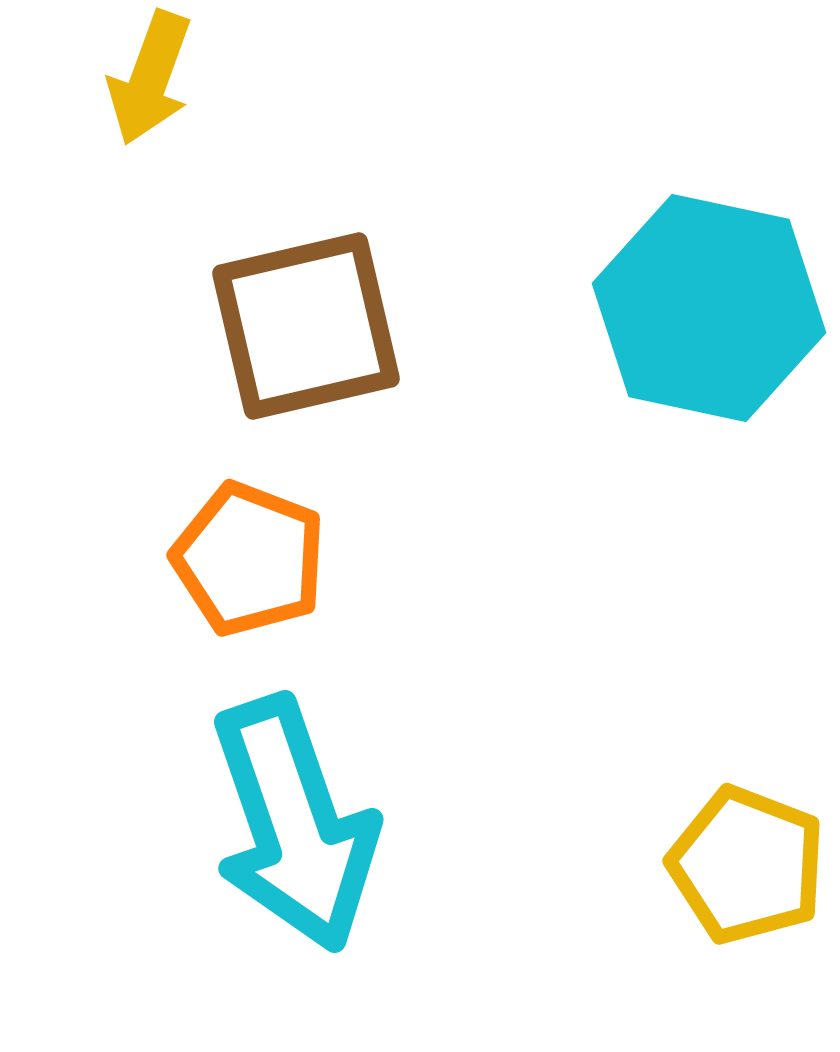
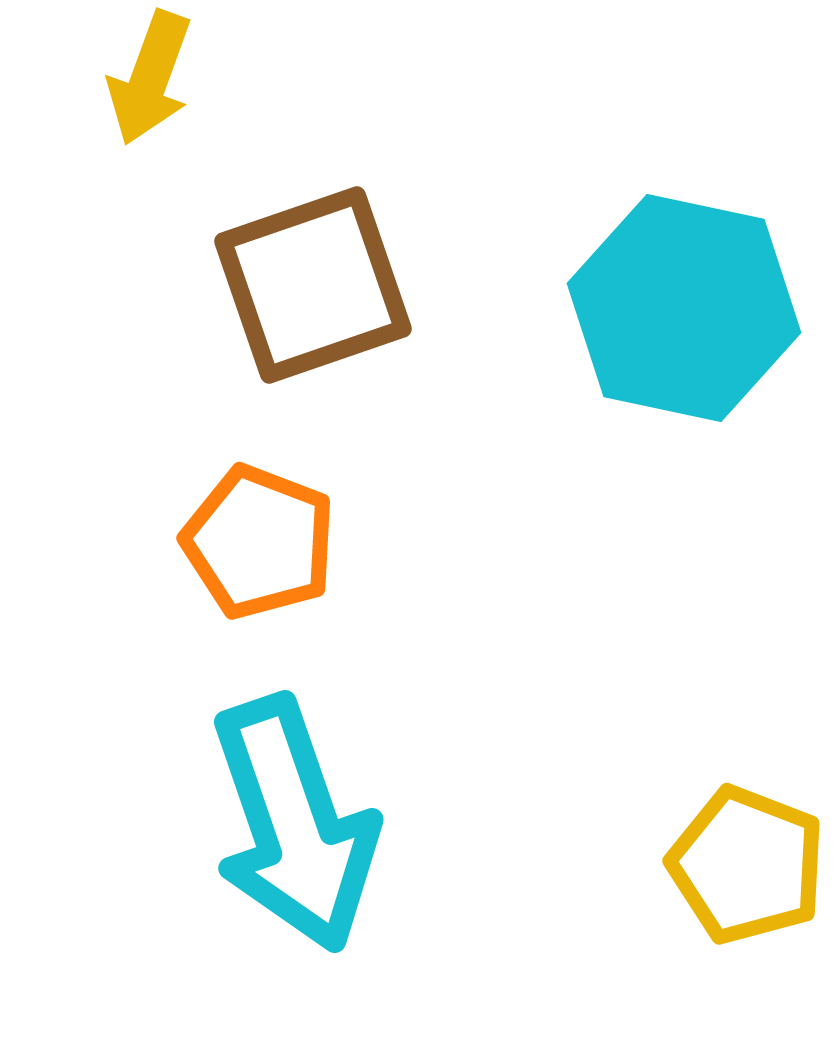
cyan hexagon: moved 25 px left
brown square: moved 7 px right, 41 px up; rotated 6 degrees counterclockwise
orange pentagon: moved 10 px right, 17 px up
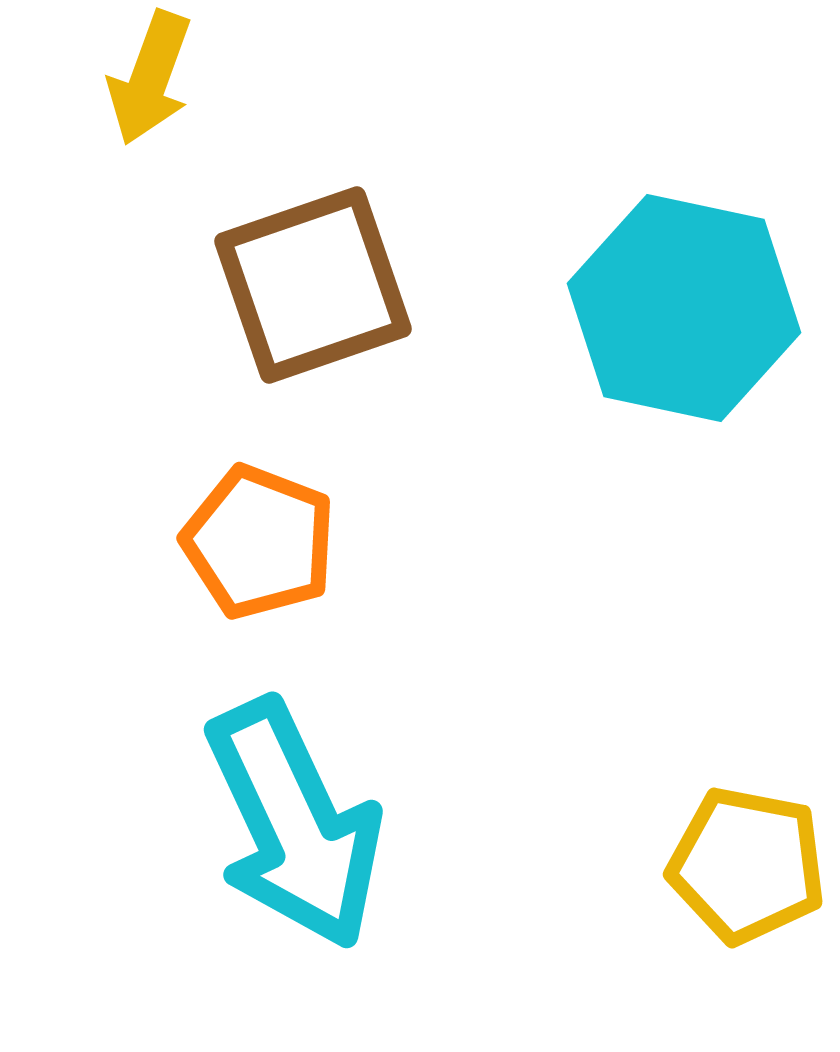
cyan arrow: rotated 6 degrees counterclockwise
yellow pentagon: rotated 10 degrees counterclockwise
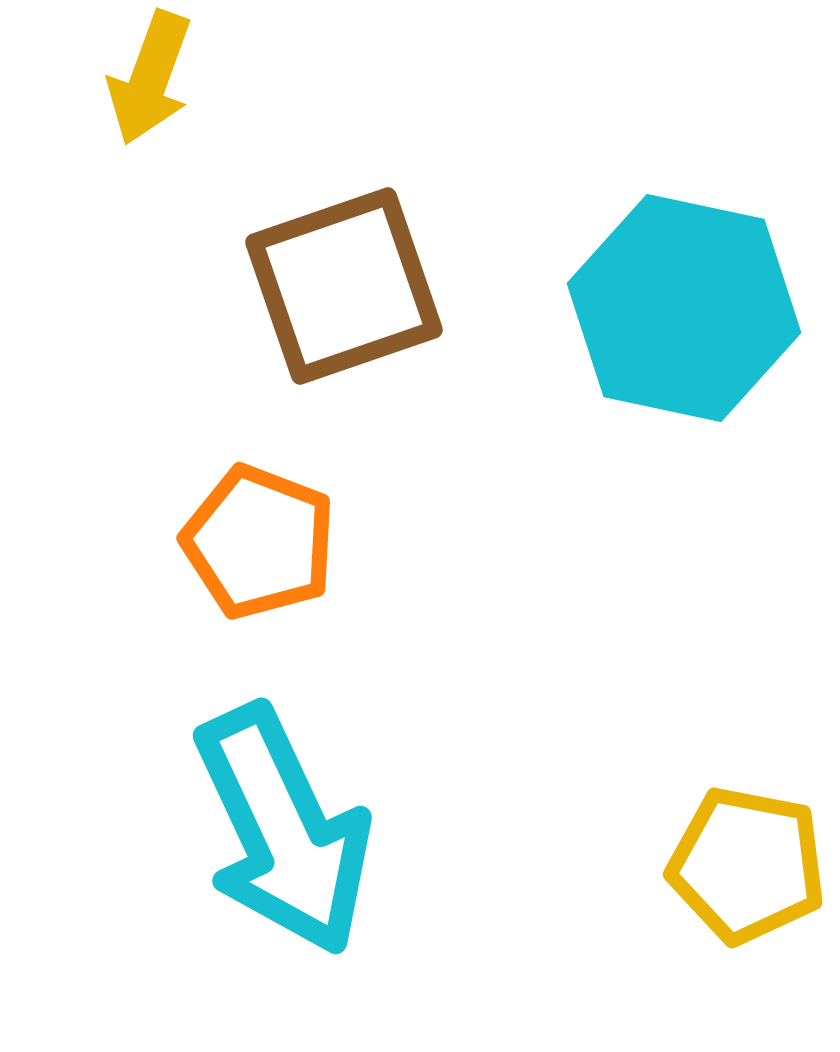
brown square: moved 31 px right, 1 px down
cyan arrow: moved 11 px left, 6 px down
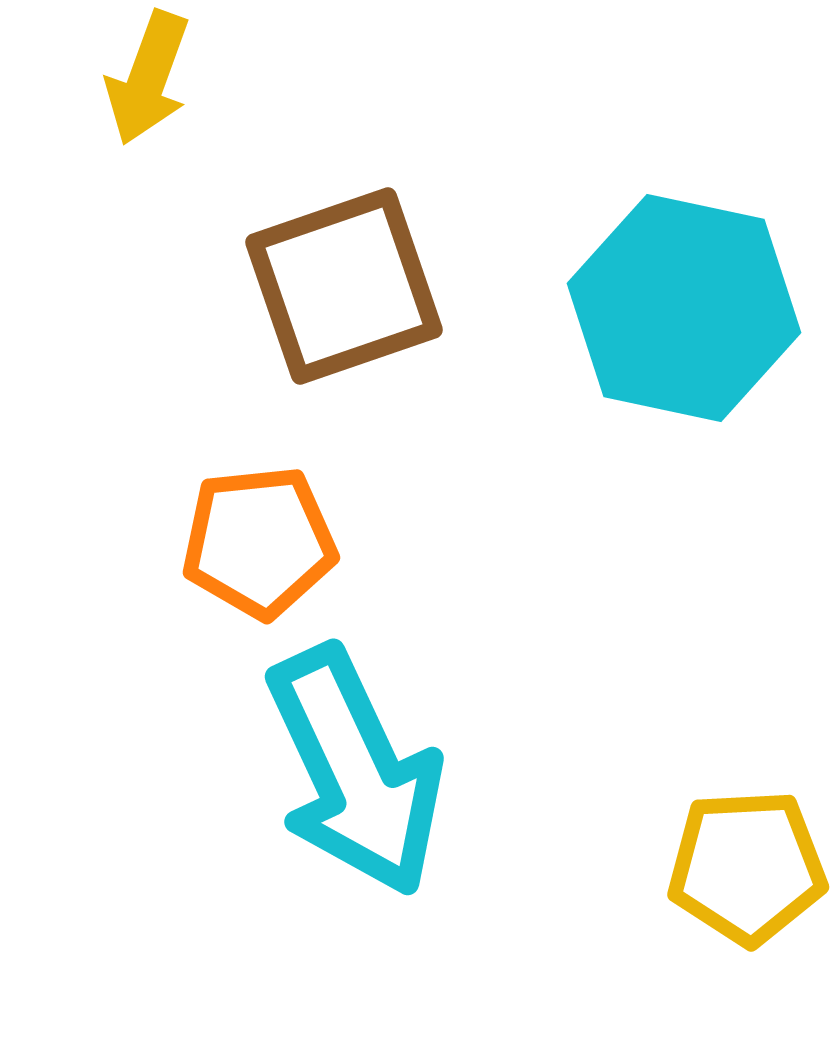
yellow arrow: moved 2 px left
orange pentagon: rotated 27 degrees counterclockwise
cyan arrow: moved 72 px right, 59 px up
yellow pentagon: moved 2 px down; rotated 14 degrees counterclockwise
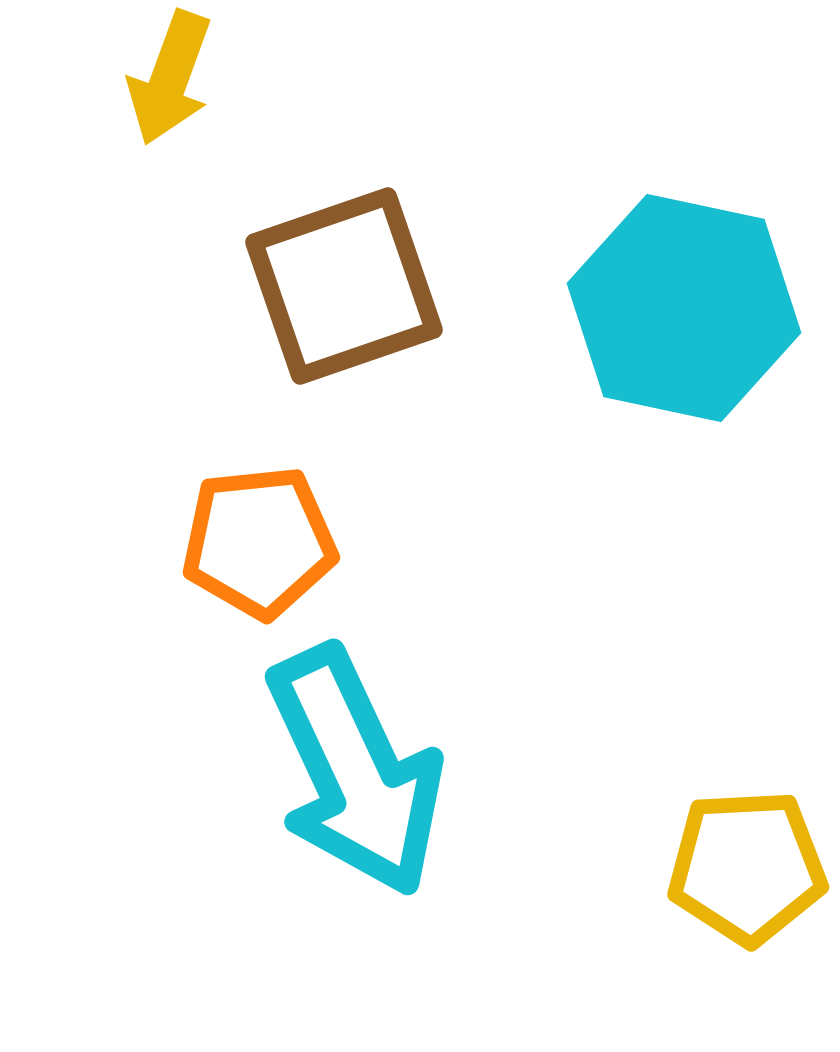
yellow arrow: moved 22 px right
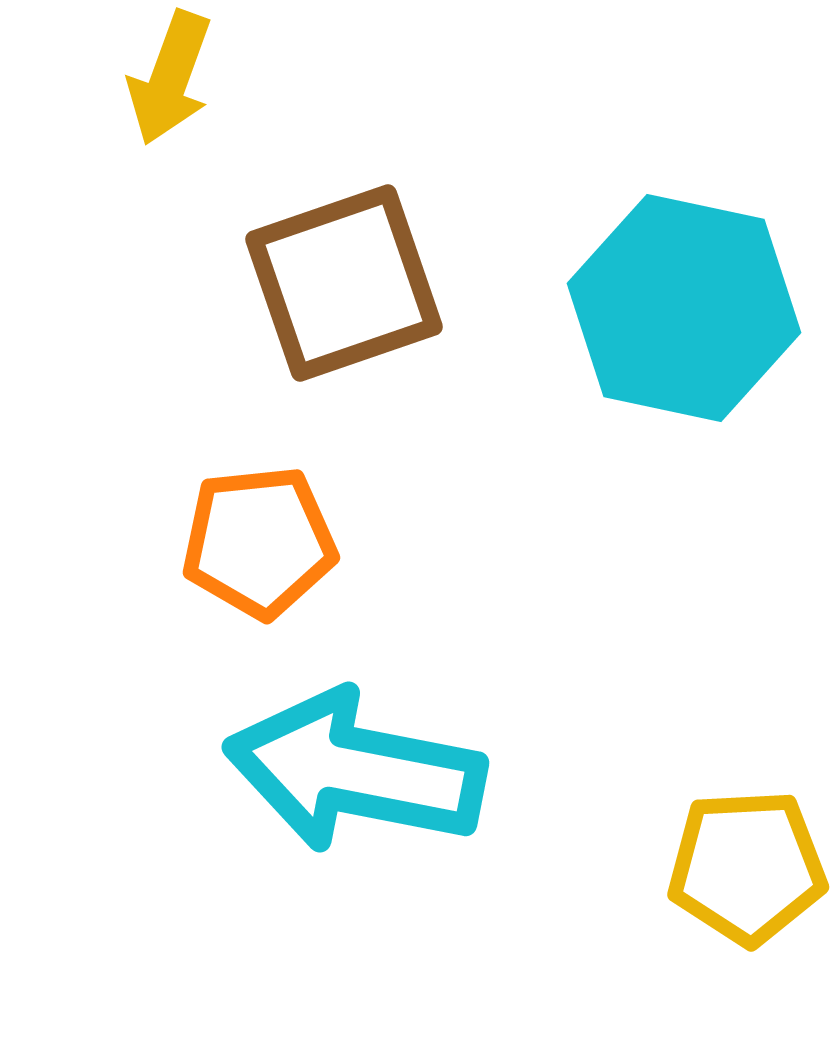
brown square: moved 3 px up
cyan arrow: rotated 126 degrees clockwise
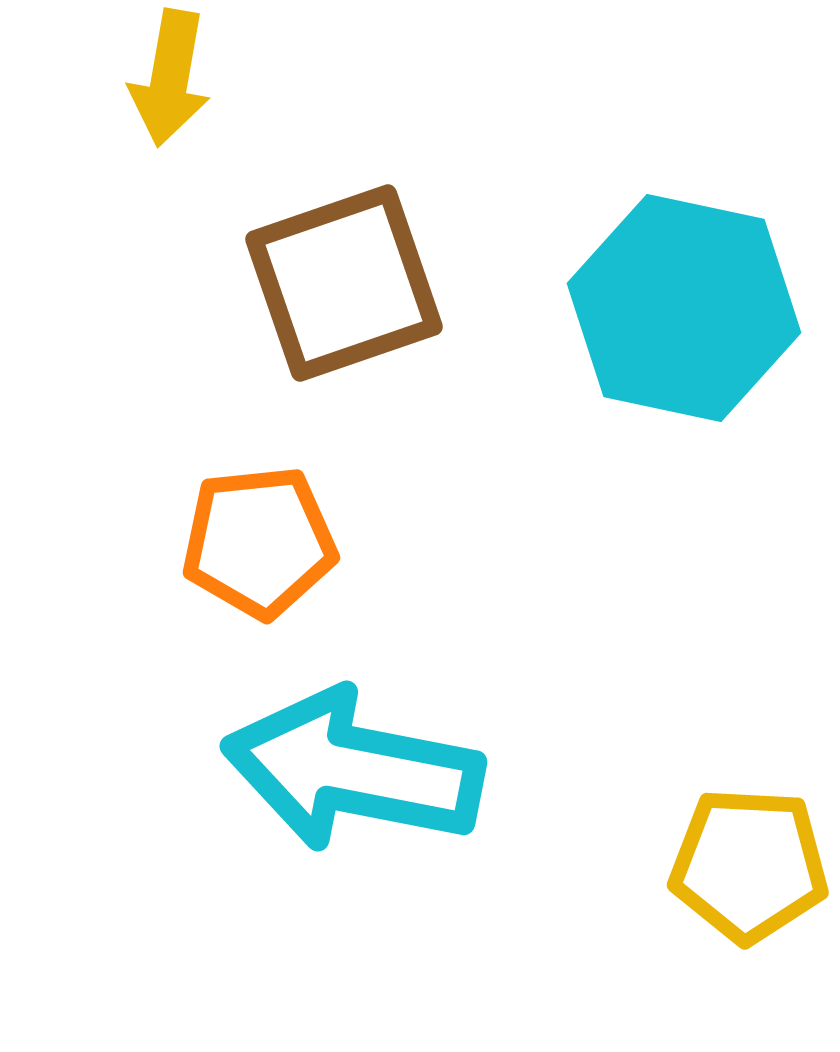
yellow arrow: rotated 10 degrees counterclockwise
cyan arrow: moved 2 px left, 1 px up
yellow pentagon: moved 2 px right, 2 px up; rotated 6 degrees clockwise
